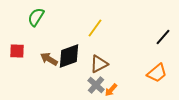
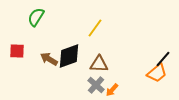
black line: moved 22 px down
brown triangle: rotated 30 degrees clockwise
orange arrow: moved 1 px right
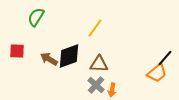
black line: moved 2 px right, 1 px up
orange arrow: rotated 32 degrees counterclockwise
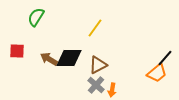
black diamond: moved 2 px down; rotated 20 degrees clockwise
brown triangle: moved 1 px left, 1 px down; rotated 30 degrees counterclockwise
